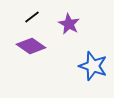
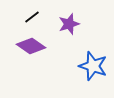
purple star: rotated 25 degrees clockwise
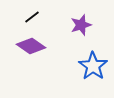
purple star: moved 12 px right, 1 px down
blue star: rotated 16 degrees clockwise
